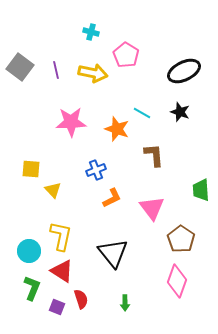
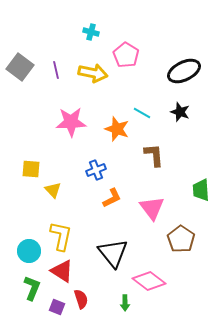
pink diamond: moved 28 px left; rotated 72 degrees counterclockwise
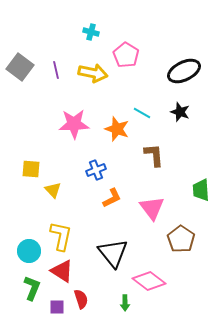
pink star: moved 3 px right, 2 px down
purple square: rotated 21 degrees counterclockwise
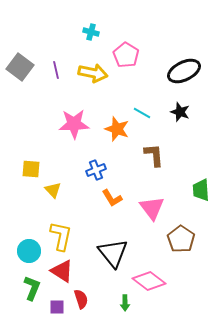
orange L-shape: rotated 85 degrees clockwise
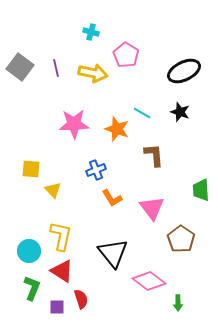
purple line: moved 2 px up
green arrow: moved 53 px right
